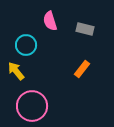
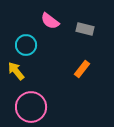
pink semicircle: rotated 36 degrees counterclockwise
pink circle: moved 1 px left, 1 px down
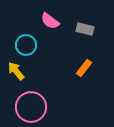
orange rectangle: moved 2 px right, 1 px up
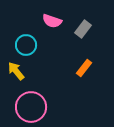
pink semicircle: moved 2 px right; rotated 18 degrees counterclockwise
gray rectangle: moved 2 px left; rotated 66 degrees counterclockwise
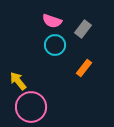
cyan circle: moved 29 px right
yellow arrow: moved 2 px right, 10 px down
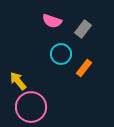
cyan circle: moved 6 px right, 9 px down
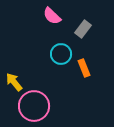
pink semicircle: moved 5 px up; rotated 24 degrees clockwise
orange rectangle: rotated 60 degrees counterclockwise
yellow arrow: moved 4 px left, 1 px down
pink circle: moved 3 px right, 1 px up
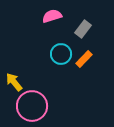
pink semicircle: rotated 120 degrees clockwise
orange rectangle: moved 9 px up; rotated 66 degrees clockwise
pink circle: moved 2 px left
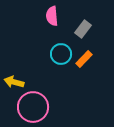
pink semicircle: rotated 78 degrees counterclockwise
yellow arrow: rotated 36 degrees counterclockwise
pink circle: moved 1 px right, 1 px down
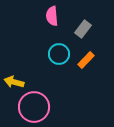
cyan circle: moved 2 px left
orange rectangle: moved 2 px right, 1 px down
pink circle: moved 1 px right
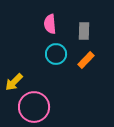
pink semicircle: moved 2 px left, 8 px down
gray rectangle: moved 1 px right, 2 px down; rotated 36 degrees counterclockwise
cyan circle: moved 3 px left
yellow arrow: rotated 60 degrees counterclockwise
